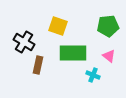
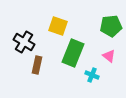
green pentagon: moved 3 px right
green rectangle: rotated 68 degrees counterclockwise
brown rectangle: moved 1 px left
cyan cross: moved 1 px left
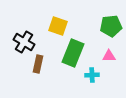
pink triangle: rotated 40 degrees counterclockwise
brown rectangle: moved 1 px right, 1 px up
cyan cross: rotated 24 degrees counterclockwise
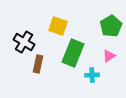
green pentagon: rotated 25 degrees counterclockwise
pink triangle: rotated 32 degrees counterclockwise
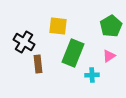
yellow square: rotated 12 degrees counterclockwise
brown rectangle: rotated 18 degrees counterclockwise
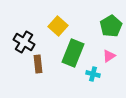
yellow square: rotated 36 degrees clockwise
cyan cross: moved 1 px right, 1 px up; rotated 16 degrees clockwise
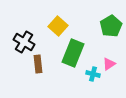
pink triangle: moved 8 px down
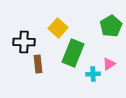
yellow square: moved 2 px down
black cross: rotated 30 degrees counterclockwise
cyan cross: rotated 16 degrees counterclockwise
